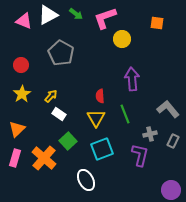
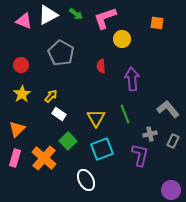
red semicircle: moved 1 px right, 30 px up
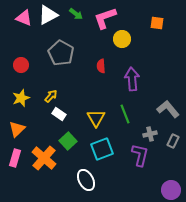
pink triangle: moved 3 px up
yellow star: moved 1 px left, 4 px down; rotated 12 degrees clockwise
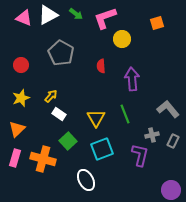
orange square: rotated 24 degrees counterclockwise
gray cross: moved 2 px right, 1 px down
orange cross: moved 1 px left, 1 px down; rotated 25 degrees counterclockwise
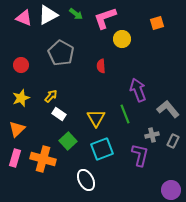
purple arrow: moved 6 px right, 11 px down; rotated 15 degrees counterclockwise
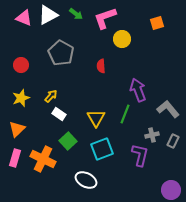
green line: rotated 42 degrees clockwise
orange cross: rotated 10 degrees clockwise
white ellipse: rotated 35 degrees counterclockwise
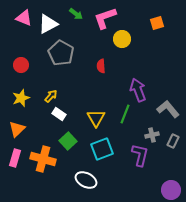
white triangle: moved 9 px down
orange cross: rotated 10 degrees counterclockwise
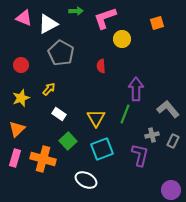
green arrow: moved 3 px up; rotated 40 degrees counterclockwise
purple arrow: moved 2 px left, 1 px up; rotated 20 degrees clockwise
yellow arrow: moved 2 px left, 7 px up
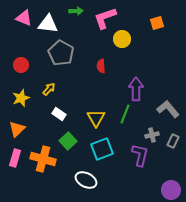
white triangle: rotated 35 degrees clockwise
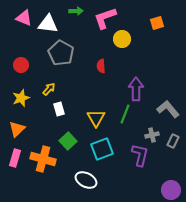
white rectangle: moved 5 px up; rotated 40 degrees clockwise
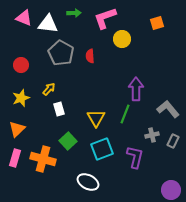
green arrow: moved 2 px left, 2 px down
red semicircle: moved 11 px left, 10 px up
purple L-shape: moved 5 px left, 2 px down
white ellipse: moved 2 px right, 2 px down
